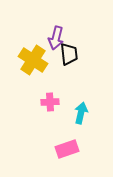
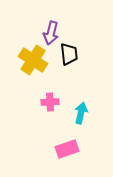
purple arrow: moved 5 px left, 5 px up
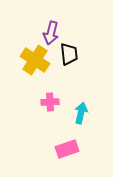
yellow cross: moved 2 px right
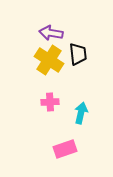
purple arrow: rotated 85 degrees clockwise
black trapezoid: moved 9 px right
yellow cross: moved 14 px right
pink rectangle: moved 2 px left
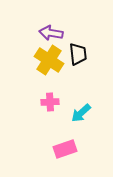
cyan arrow: rotated 145 degrees counterclockwise
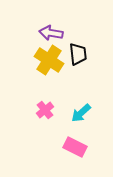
pink cross: moved 5 px left, 8 px down; rotated 36 degrees counterclockwise
pink rectangle: moved 10 px right, 2 px up; rotated 45 degrees clockwise
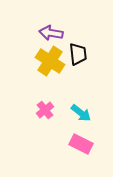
yellow cross: moved 1 px right, 1 px down
cyan arrow: rotated 100 degrees counterclockwise
pink rectangle: moved 6 px right, 3 px up
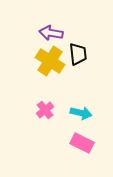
cyan arrow: rotated 25 degrees counterclockwise
pink rectangle: moved 1 px right, 1 px up
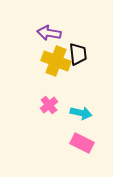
purple arrow: moved 2 px left
yellow cross: moved 6 px right; rotated 12 degrees counterclockwise
pink cross: moved 4 px right, 5 px up
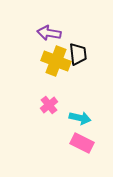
cyan arrow: moved 1 px left, 5 px down
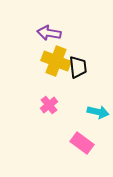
black trapezoid: moved 13 px down
cyan arrow: moved 18 px right, 6 px up
pink rectangle: rotated 10 degrees clockwise
